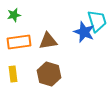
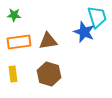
green star: rotated 16 degrees clockwise
cyan trapezoid: moved 4 px up
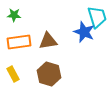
yellow rectangle: rotated 21 degrees counterclockwise
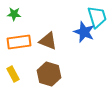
green star: moved 1 px up
brown triangle: rotated 30 degrees clockwise
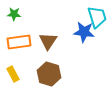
blue star: rotated 15 degrees counterclockwise
brown triangle: rotated 42 degrees clockwise
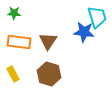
green star: moved 1 px up
orange rectangle: rotated 15 degrees clockwise
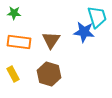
brown triangle: moved 3 px right, 1 px up
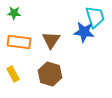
cyan trapezoid: moved 2 px left
brown hexagon: moved 1 px right
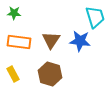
blue star: moved 4 px left, 9 px down
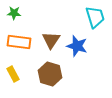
blue star: moved 3 px left, 5 px down; rotated 10 degrees clockwise
